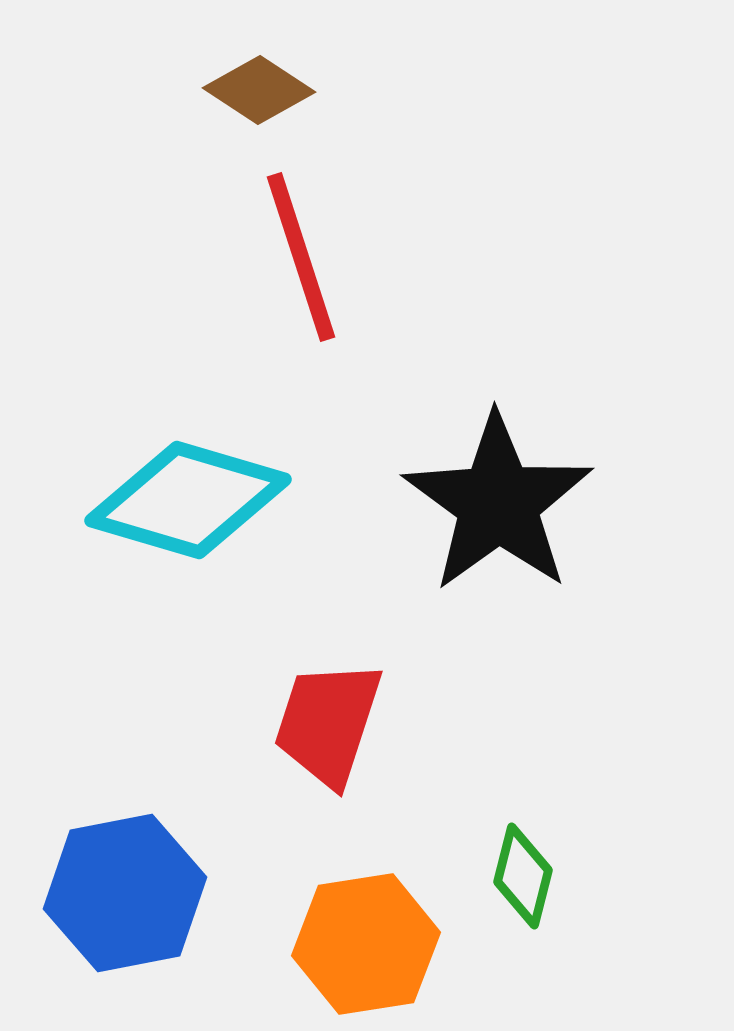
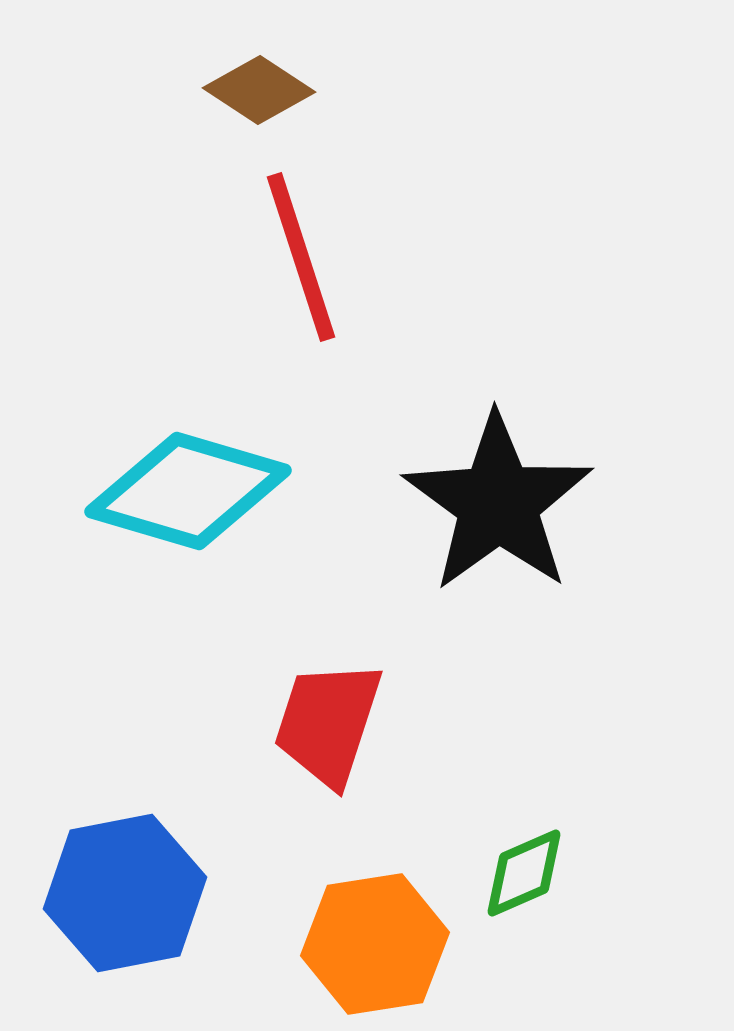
cyan diamond: moved 9 px up
green diamond: moved 1 px right, 3 px up; rotated 52 degrees clockwise
orange hexagon: moved 9 px right
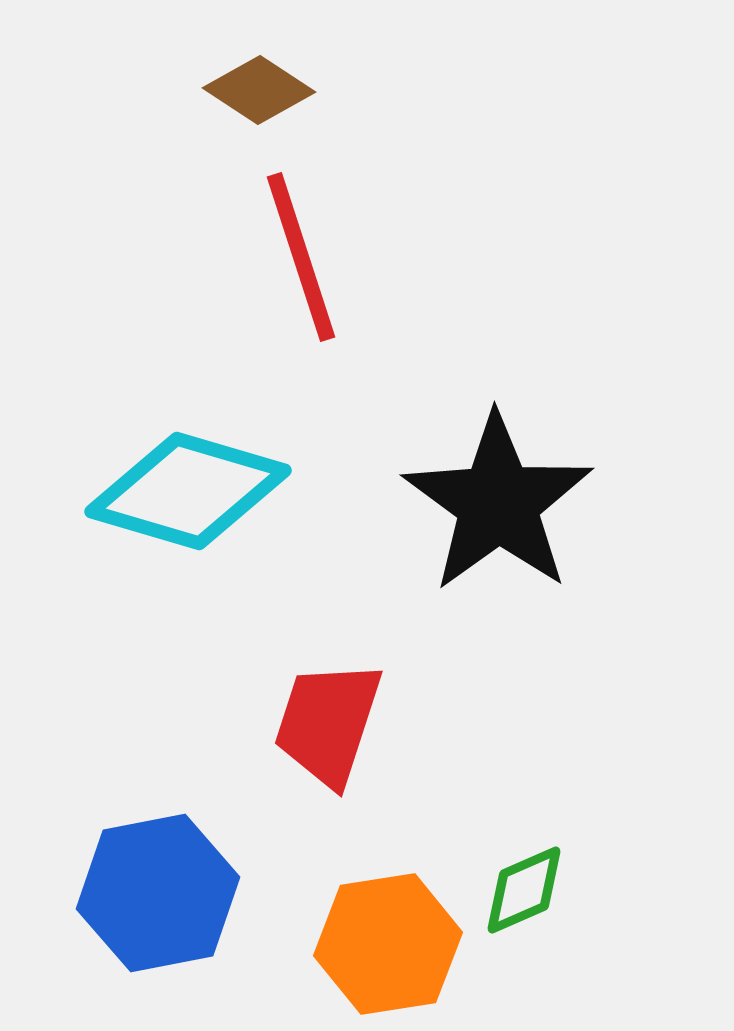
green diamond: moved 17 px down
blue hexagon: moved 33 px right
orange hexagon: moved 13 px right
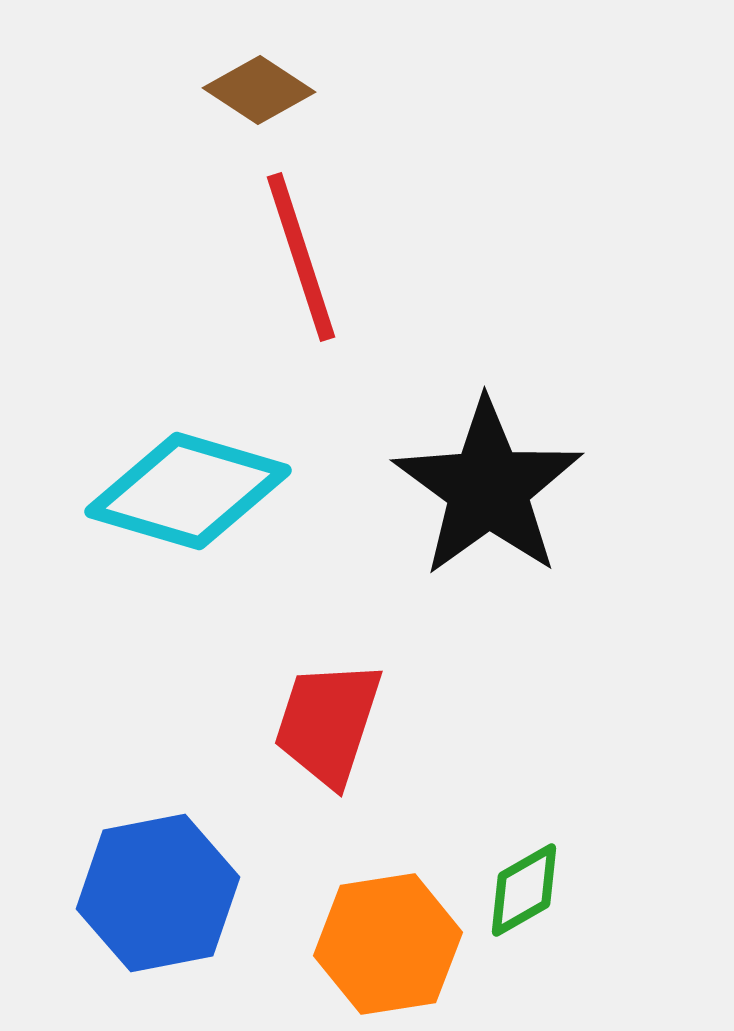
black star: moved 10 px left, 15 px up
green diamond: rotated 6 degrees counterclockwise
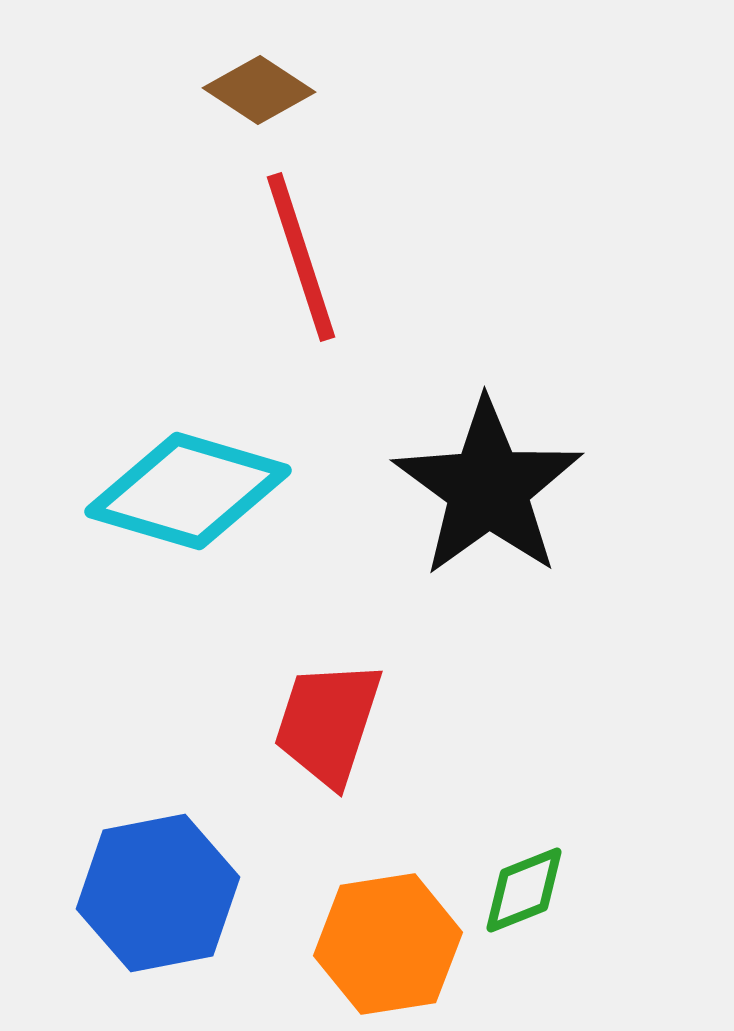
green diamond: rotated 8 degrees clockwise
